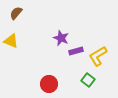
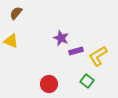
green square: moved 1 px left, 1 px down
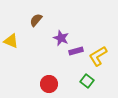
brown semicircle: moved 20 px right, 7 px down
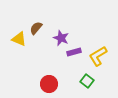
brown semicircle: moved 8 px down
yellow triangle: moved 8 px right, 2 px up
purple rectangle: moved 2 px left, 1 px down
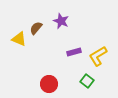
purple star: moved 17 px up
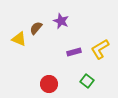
yellow L-shape: moved 2 px right, 7 px up
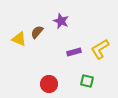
brown semicircle: moved 1 px right, 4 px down
green square: rotated 24 degrees counterclockwise
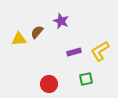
yellow triangle: rotated 28 degrees counterclockwise
yellow L-shape: moved 2 px down
green square: moved 1 px left, 2 px up; rotated 24 degrees counterclockwise
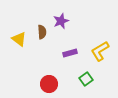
purple star: rotated 28 degrees clockwise
brown semicircle: moved 5 px right; rotated 136 degrees clockwise
yellow triangle: rotated 42 degrees clockwise
purple rectangle: moved 4 px left, 1 px down
green square: rotated 24 degrees counterclockwise
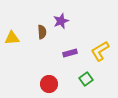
yellow triangle: moved 7 px left, 1 px up; rotated 42 degrees counterclockwise
